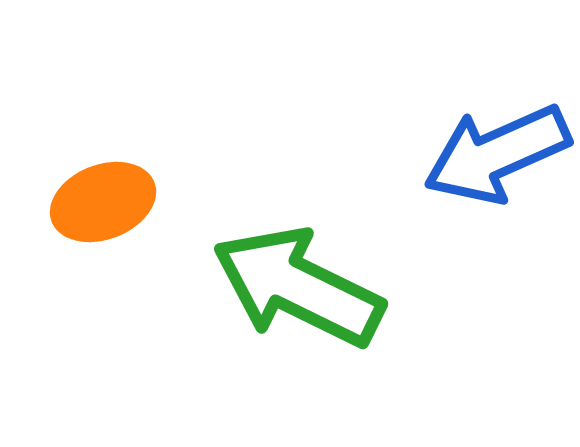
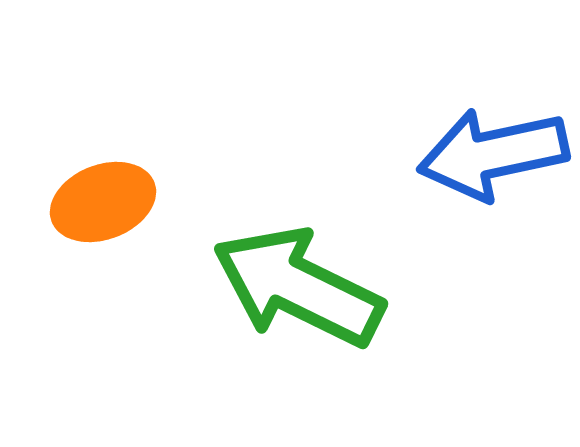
blue arrow: moved 4 px left; rotated 12 degrees clockwise
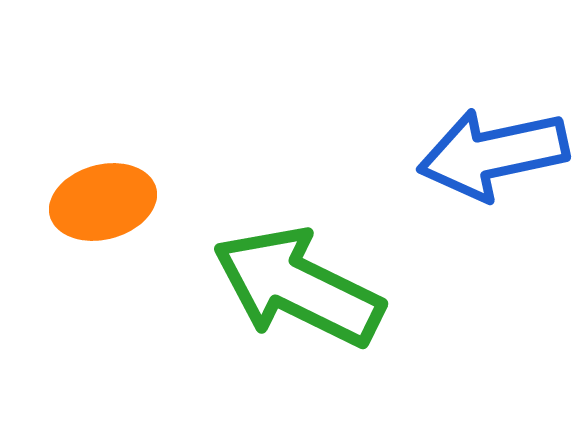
orange ellipse: rotated 6 degrees clockwise
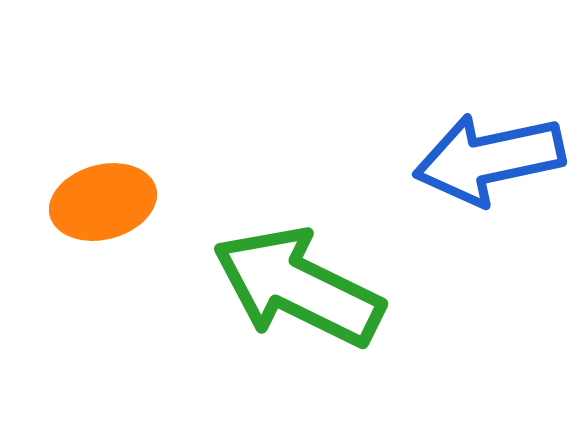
blue arrow: moved 4 px left, 5 px down
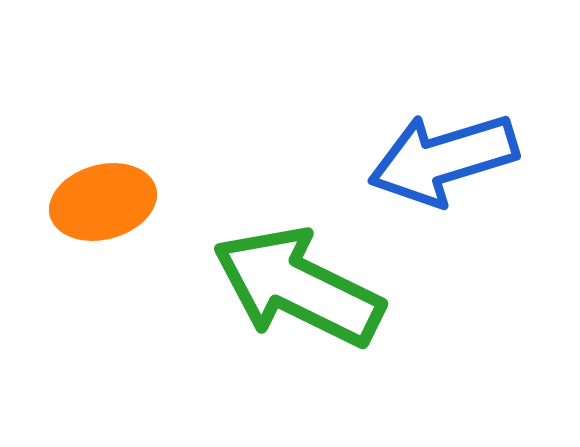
blue arrow: moved 46 px left; rotated 5 degrees counterclockwise
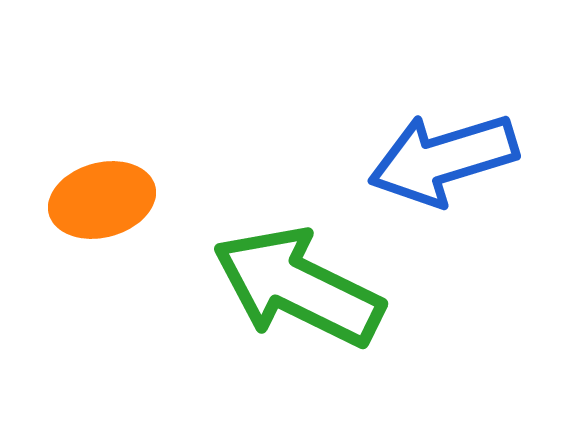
orange ellipse: moved 1 px left, 2 px up
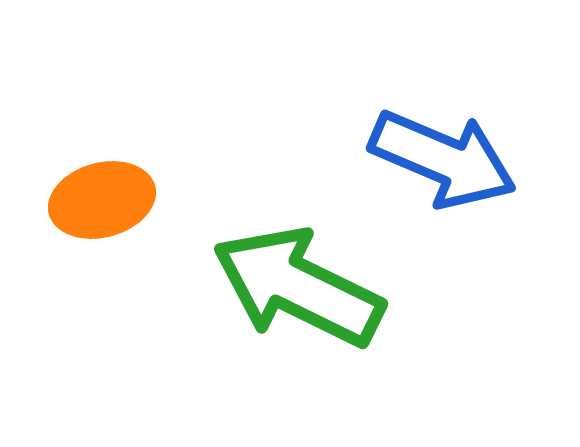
blue arrow: rotated 140 degrees counterclockwise
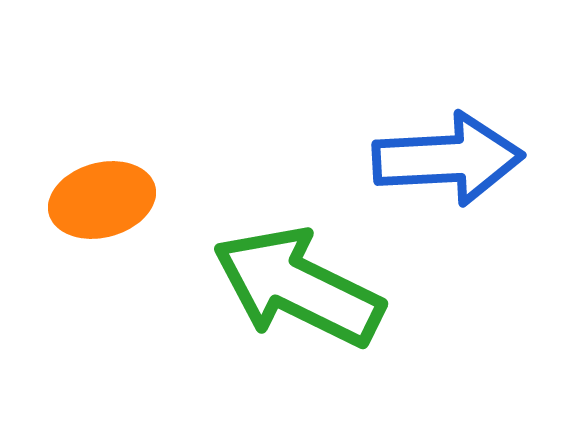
blue arrow: moved 5 px right; rotated 26 degrees counterclockwise
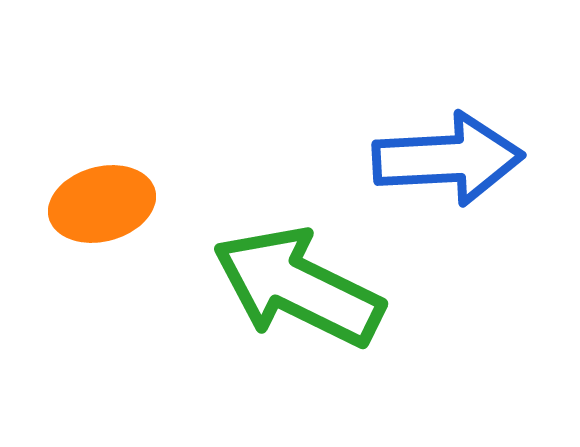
orange ellipse: moved 4 px down
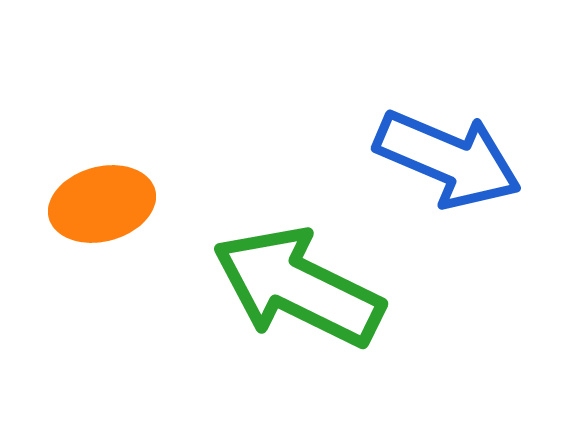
blue arrow: rotated 26 degrees clockwise
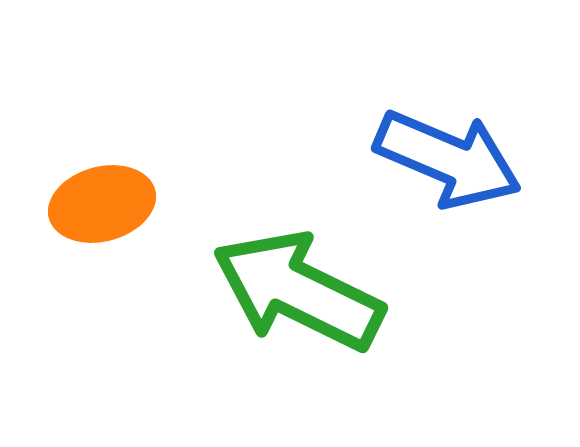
green arrow: moved 4 px down
